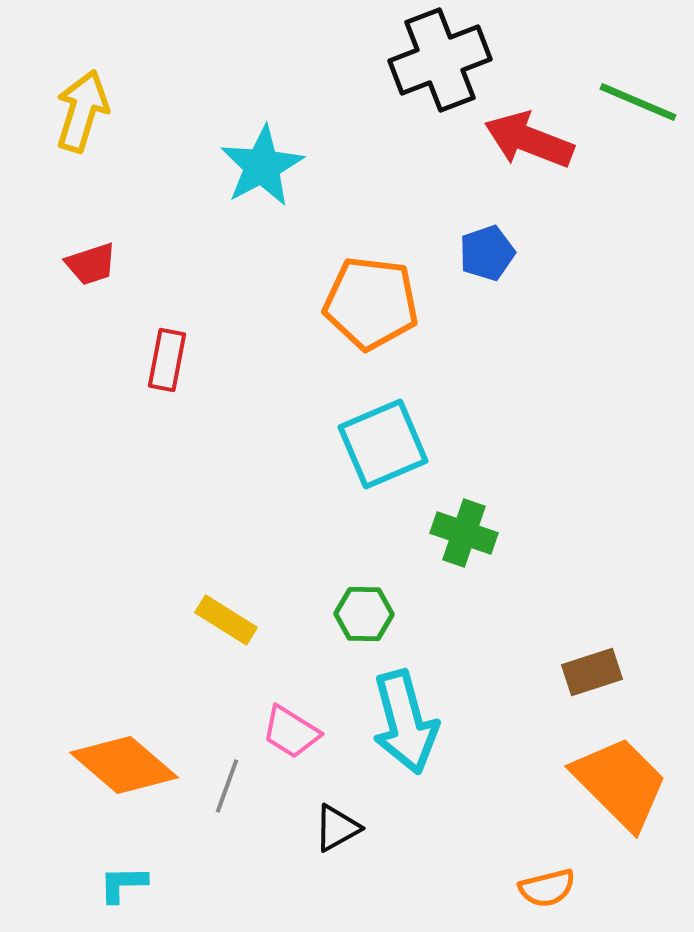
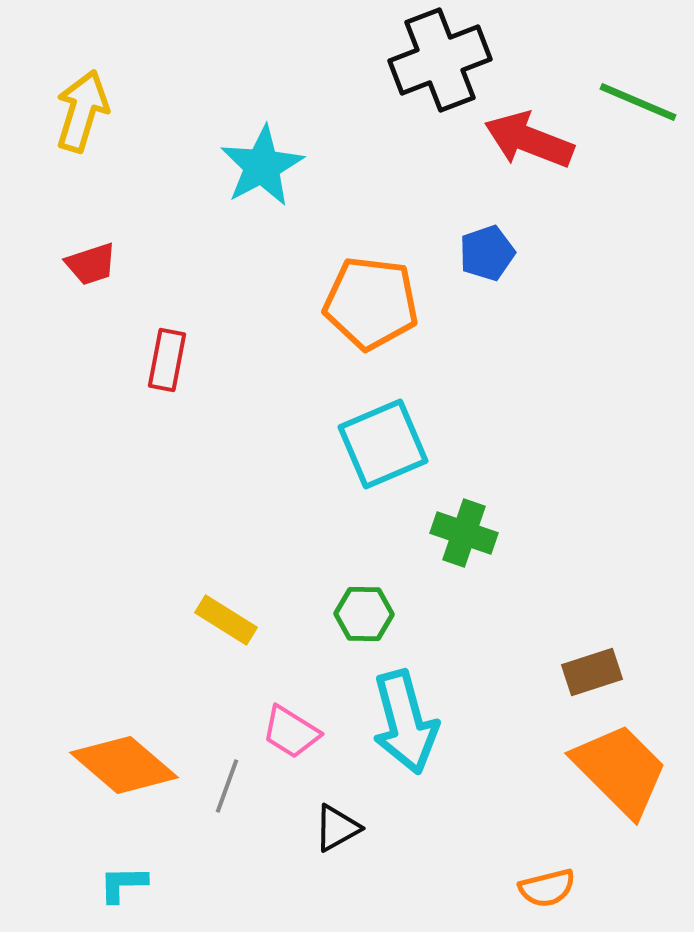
orange trapezoid: moved 13 px up
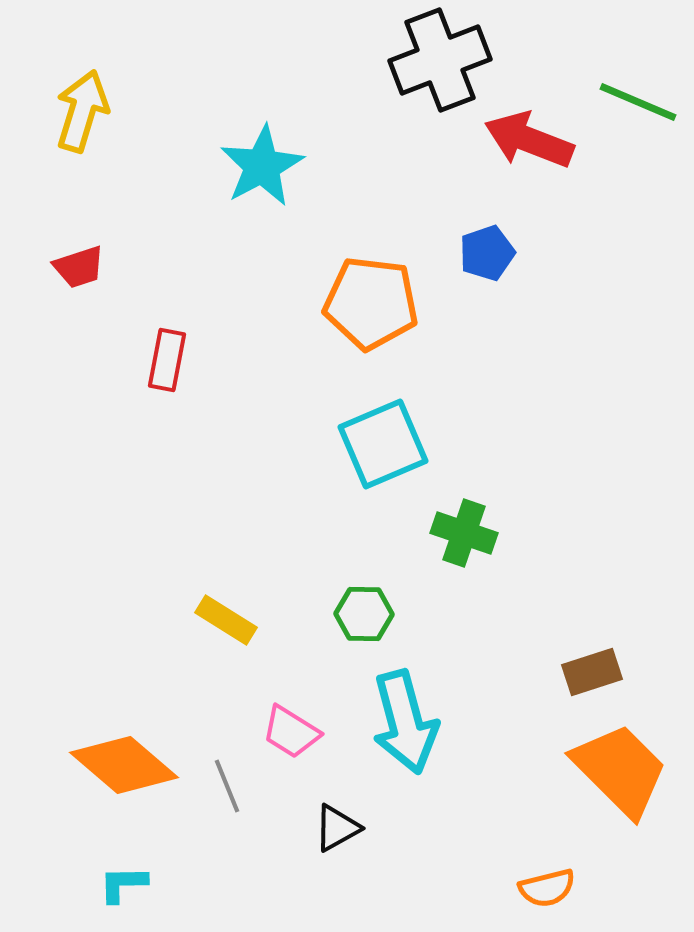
red trapezoid: moved 12 px left, 3 px down
gray line: rotated 42 degrees counterclockwise
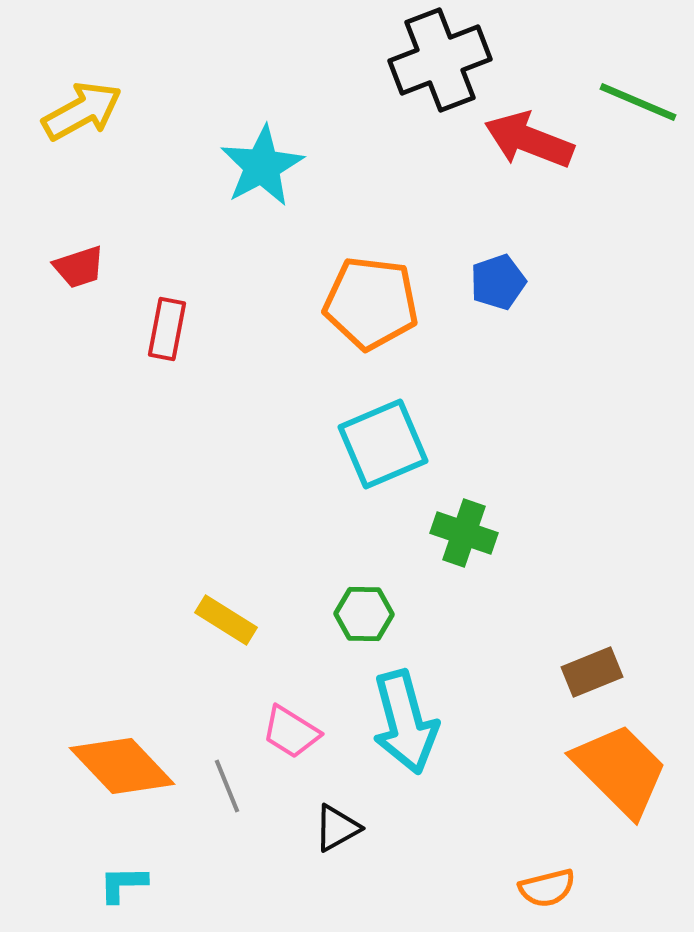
yellow arrow: rotated 44 degrees clockwise
blue pentagon: moved 11 px right, 29 px down
red rectangle: moved 31 px up
brown rectangle: rotated 4 degrees counterclockwise
orange diamond: moved 2 px left, 1 px down; rotated 6 degrees clockwise
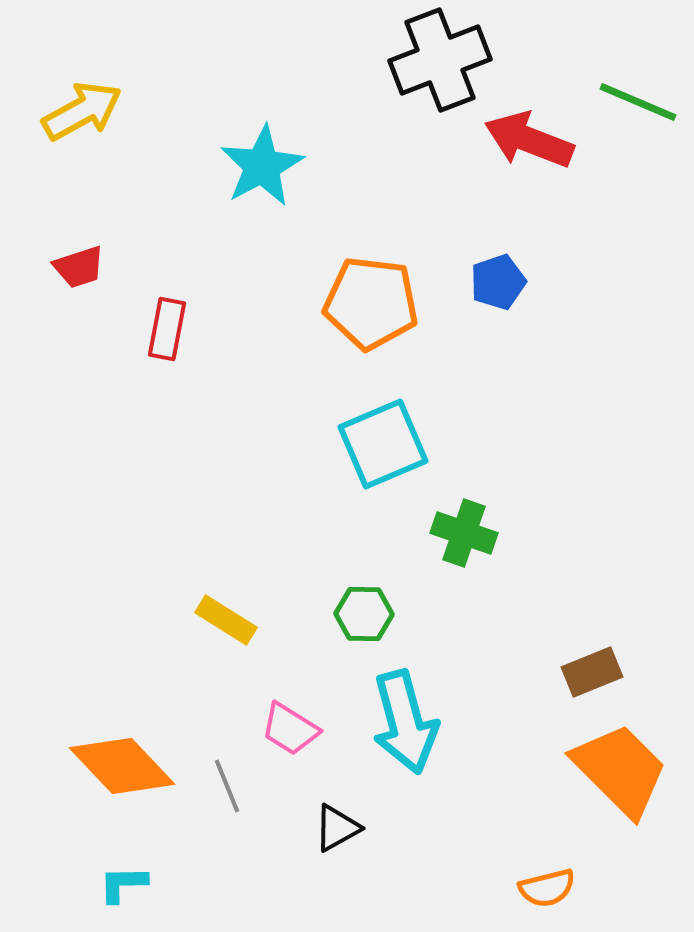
pink trapezoid: moved 1 px left, 3 px up
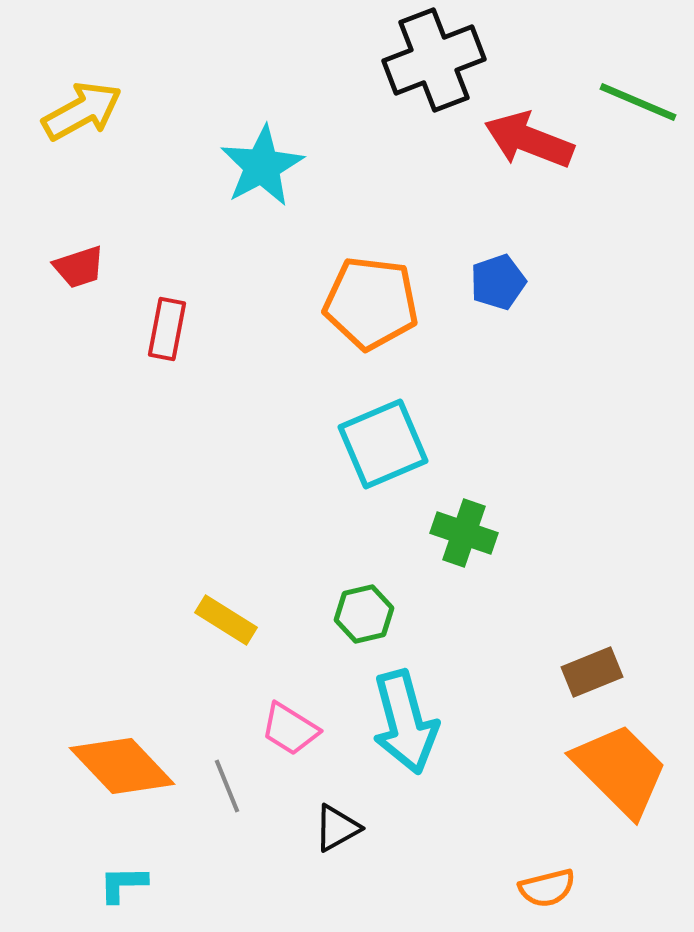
black cross: moved 6 px left
green hexagon: rotated 14 degrees counterclockwise
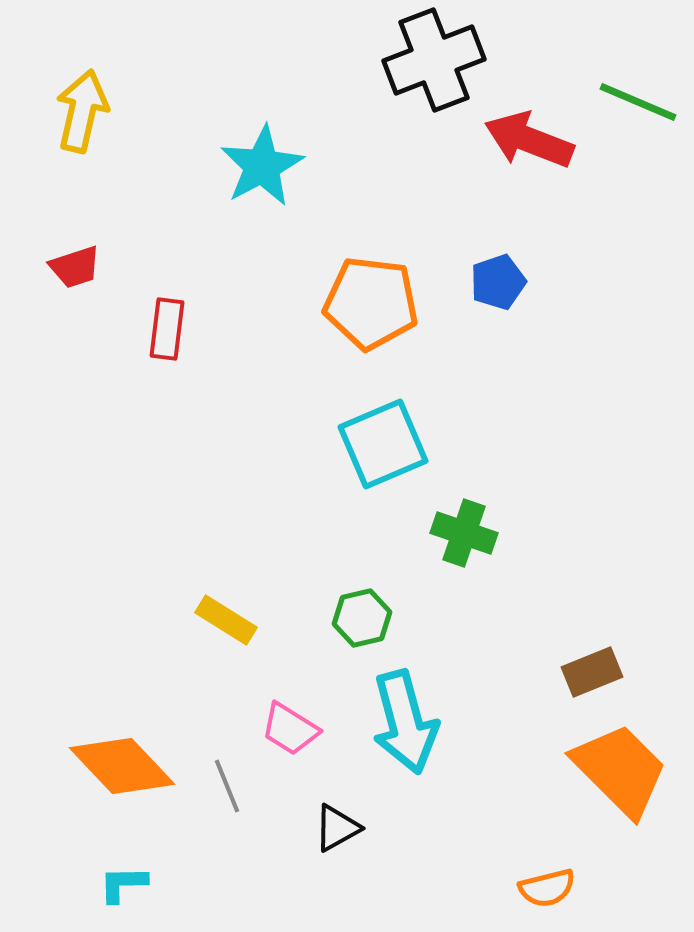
yellow arrow: rotated 48 degrees counterclockwise
red trapezoid: moved 4 px left
red rectangle: rotated 4 degrees counterclockwise
green hexagon: moved 2 px left, 4 px down
